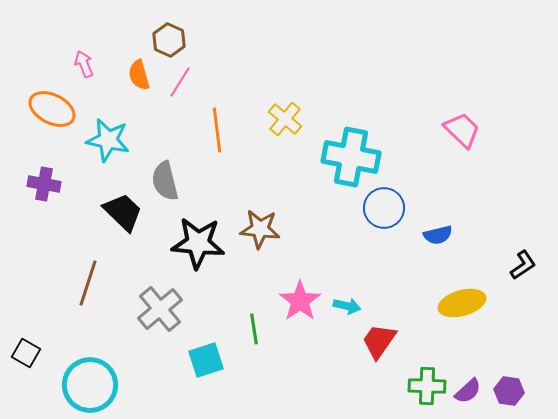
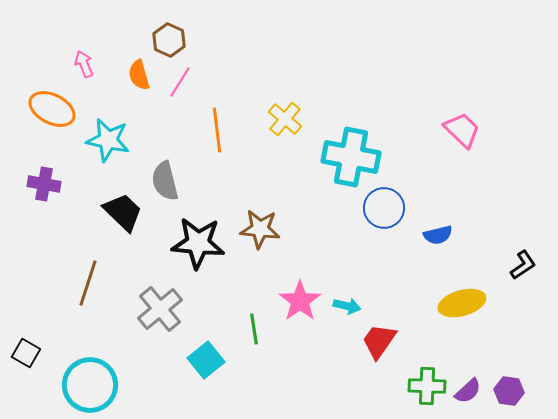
cyan square: rotated 21 degrees counterclockwise
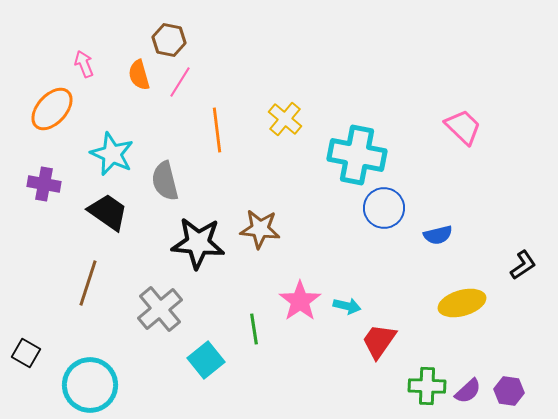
brown hexagon: rotated 12 degrees counterclockwise
orange ellipse: rotated 75 degrees counterclockwise
pink trapezoid: moved 1 px right, 3 px up
cyan star: moved 4 px right, 14 px down; rotated 12 degrees clockwise
cyan cross: moved 6 px right, 2 px up
black trapezoid: moved 15 px left; rotated 9 degrees counterclockwise
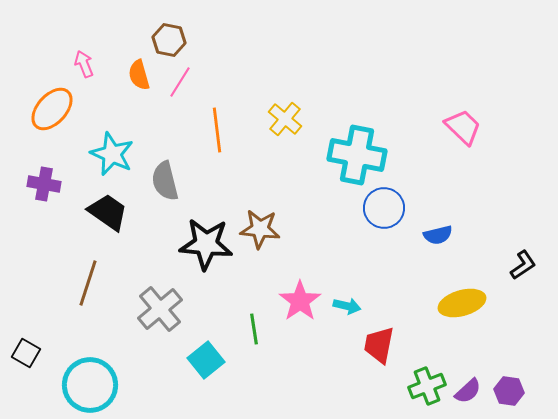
black star: moved 8 px right, 1 px down
red trapezoid: moved 4 px down; rotated 24 degrees counterclockwise
green cross: rotated 24 degrees counterclockwise
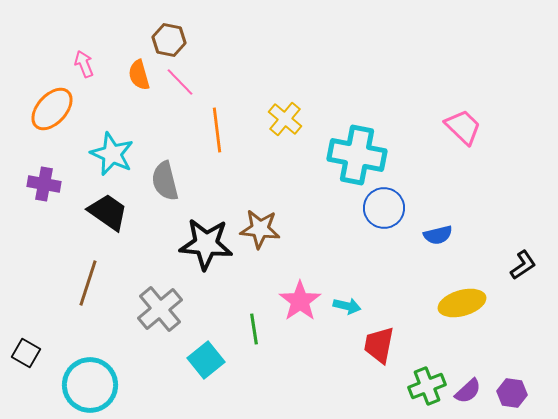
pink line: rotated 76 degrees counterclockwise
purple hexagon: moved 3 px right, 2 px down
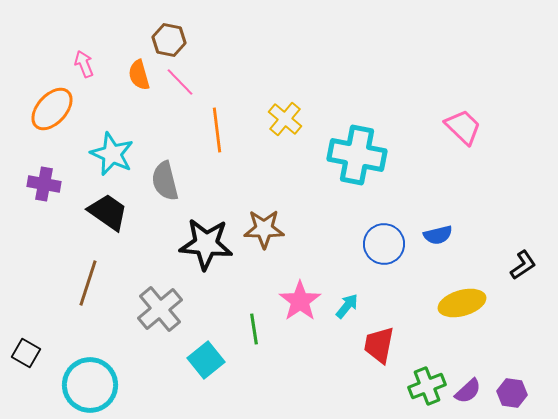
blue circle: moved 36 px down
brown star: moved 4 px right; rotated 6 degrees counterclockwise
cyan arrow: rotated 64 degrees counterclockwise
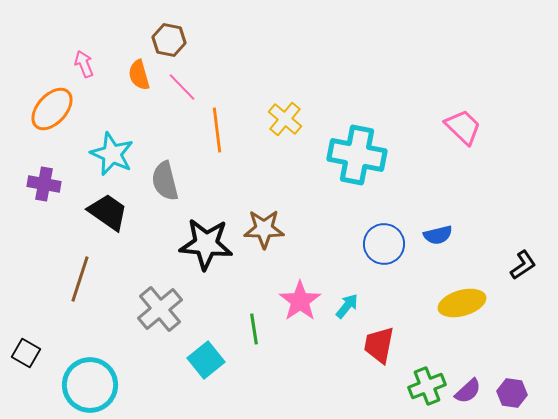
pink line: moved 2 px right, 5 px down
brown line: moved 8 px left, 4 px up
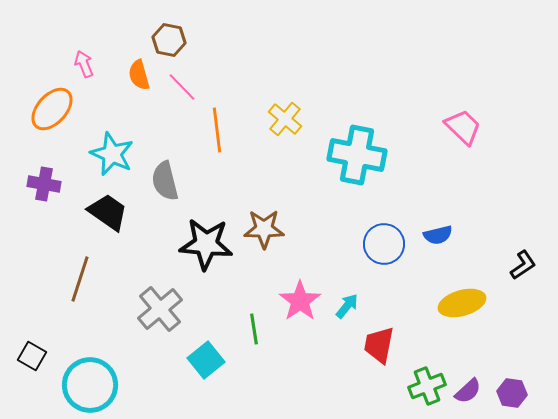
black square: moved 6 px right, 3 px down
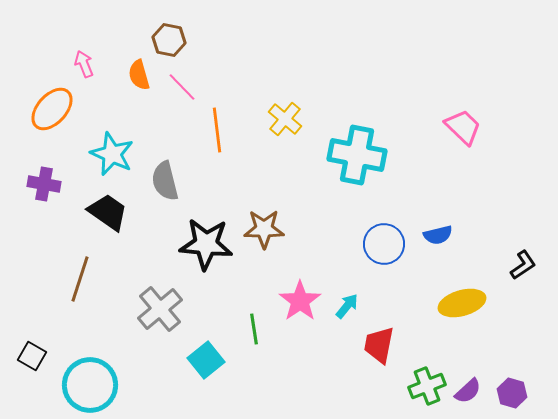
purple hexagon: rotated 8 degrees clockwise
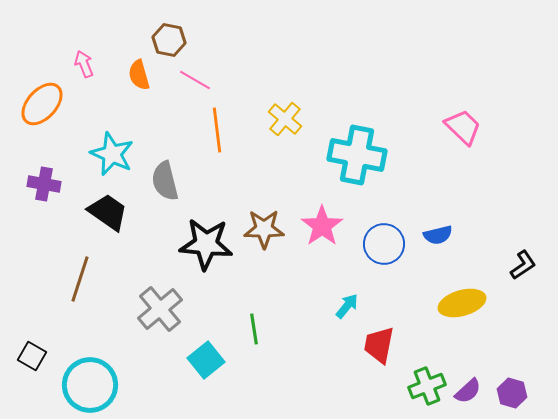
pink line: moved 13 px right, 7 px up; rotated 16 degrees counterclockwise
orange ellipse: moved 10 px left, 5 px up
pink star: moved 22 px right, 75 px up
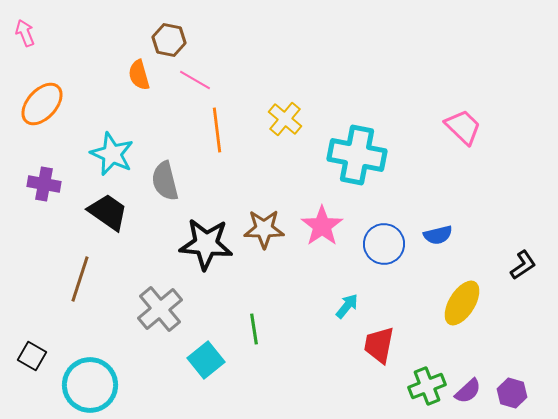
pink arrow: moved 59 px left, 31 px up
yellow ellipse: rotated 42 degrees counterclockwise
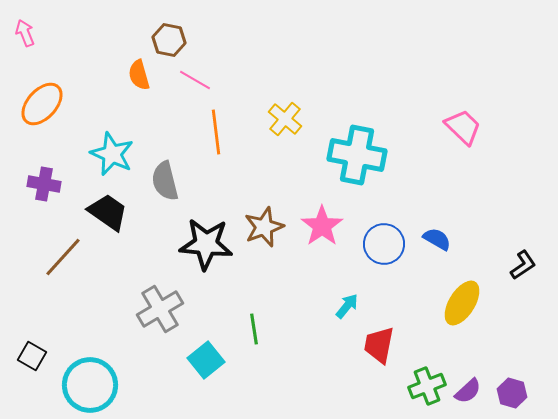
orange line: moved 1 px left, 2 px down
brown star: moved 2 px up; rotated 21 degrees counterclockwise
blue semicircle: moved 1 px left, 4 px down; rotated 136 degrees counterclockwise
brown line: moved 17 px left, 22 px up; rotated 24 degrees clockwise
gray cross: rotated 9 degrees clockwise
